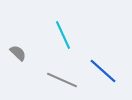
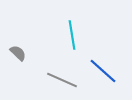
cyan line: moved 9 px right; rotated 16 degrees clockwise
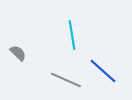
gray line: moved 4 px right
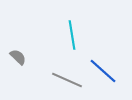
gray semicircle: moved 4 px down
gray line: moved 1 px right
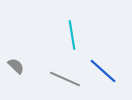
gray semicircle: moved 2 px left, 9 px down
gray line: moved 2 px left, 1 px up
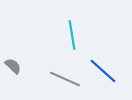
gray semicircle: moved 3 px left
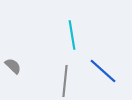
gray line: moved 2 px down; rotated 72 degrees clockwise
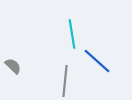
cyan line: moved 1 px up
blue line: moved 6 px left, 10 px up
